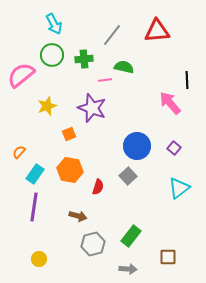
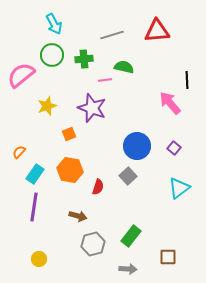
gray line: rotated 35 degrees clockwise
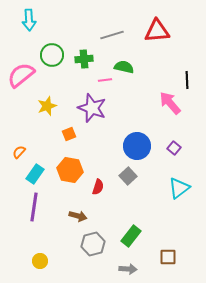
cyan arrow: moved 25 px left, 4 px up; rotated 25 degrees clockwise
yellow circle: moved 1 px right, 2 px down
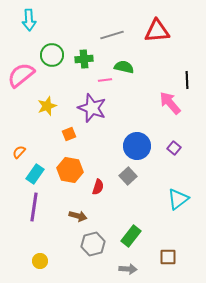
cyan triangle: moved 1 px left, 11 px down
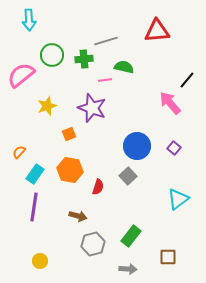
gray line: moved 6 px left, 6 px down
black line: rotated 42 degrees clockwise
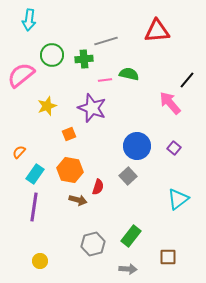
cyan arrow: rotated 10 degrees clockwise
green semicircle: moved 5 px right, 7 px down
brown arrow: moved 16 px up
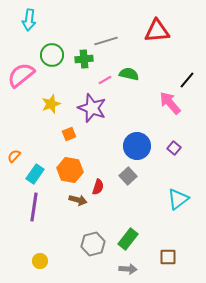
pink line: rotated 24 degrees counterclockwise
yellow star: moved 4 px right, 2 px up
orange semicircle: moved 5 px left, 4 px down
green rectangle: moved 3 px left, 3 px down
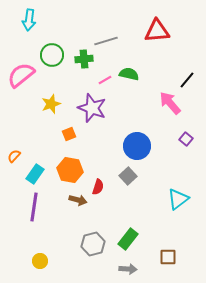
purple square: moved 12 px right, 9 px up
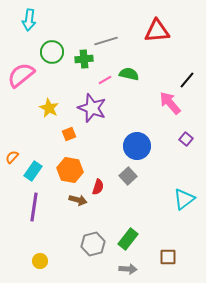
green circle: moved 3 px up
yellow star: moved 2 px left, 4 px down; rotated 24 degrees counterclockwise
orange semicircle: moved 2 px left, 1 px down
cyan rectangle: moved 2 px left, 3 px up
cyan triangle: moved 6 px right
